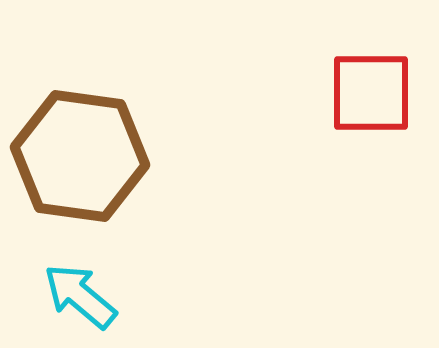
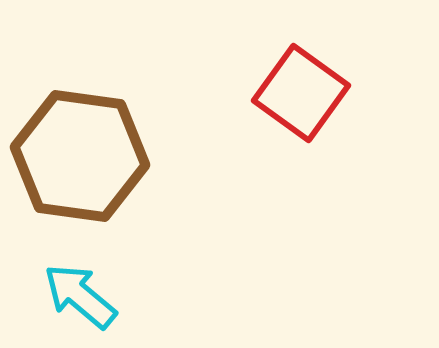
red square: moved 70 px left; rotated 36 degrees clockwise
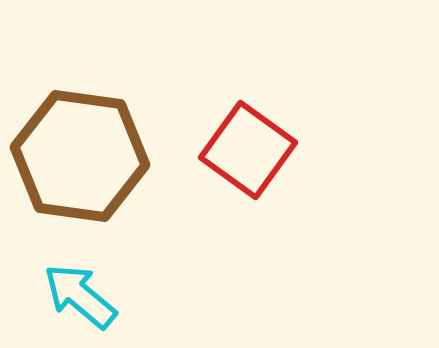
red square: moved 53 px left, 57 px down
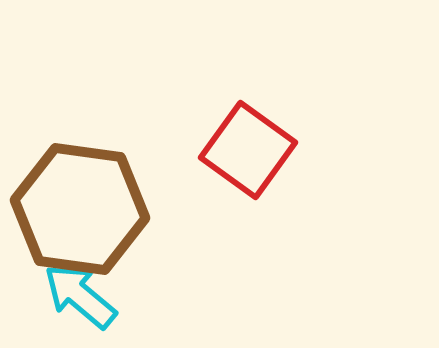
brown hexagon: moved 53 px down
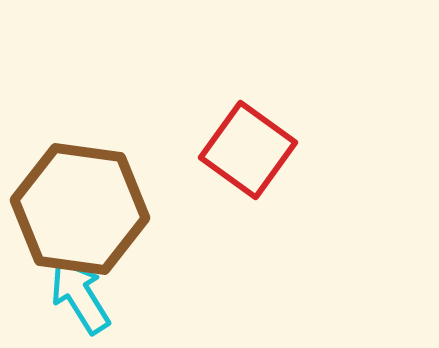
cyan arrow: rotated 18 degrees clockwise
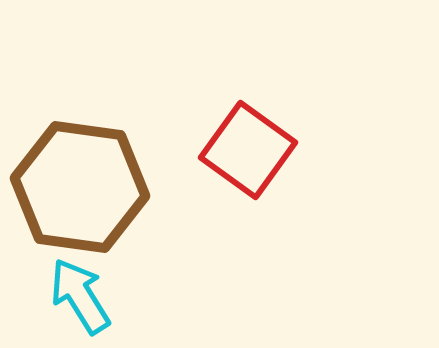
brown hexagon: moved 22 px up
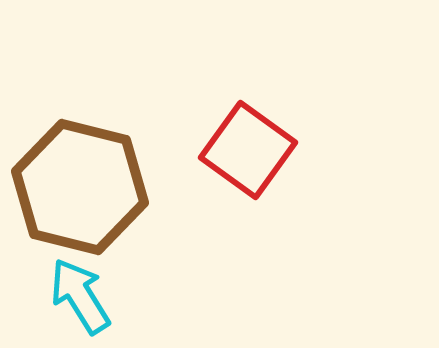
brown hexagon: rotated 6 degrees clockwise
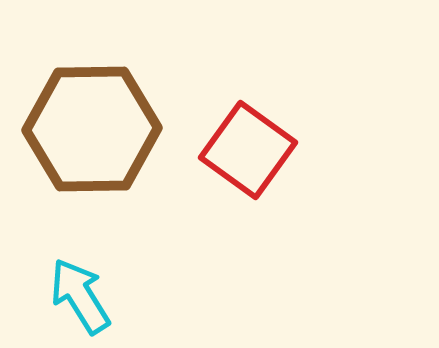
brown hexagon: moved 12 px right, 58 px up; rotated 15 degrees counterclockwise
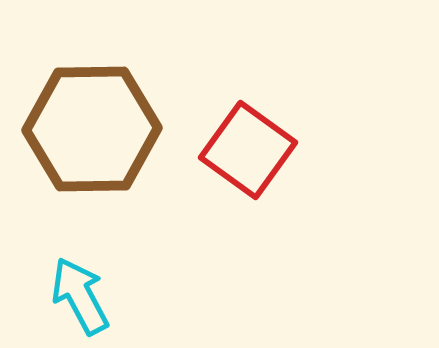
cyan arrow: rotated 4 degrees clockwise
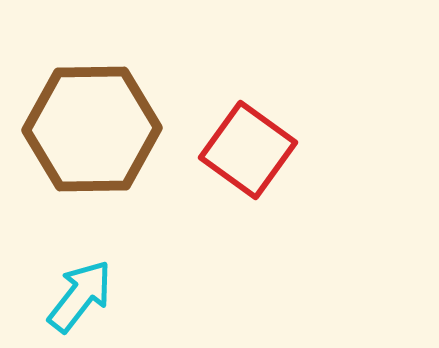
cyan arrow: rotated 66 degrees clockwise
